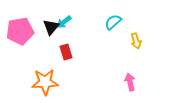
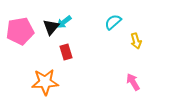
pink arrow: moved 3 px right; rotated 18 degrees counterclockwise
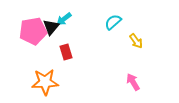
cyan arrow: moved 3 px up
pink pentagon: moved 13 px right
yellow arrow: rotated 21 degrees counterclockwise
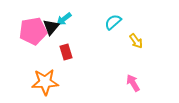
pink arrow: moved 1 px down
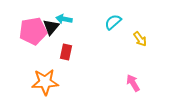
cyan arrow: rotated 49 degrees clockwise
yellow arrow: moved 4 px right, 2 px up
red rectangle: rotated 28 degrees clockwise
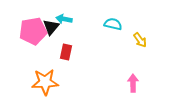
cyan semicircle: moved 2 px down; rotated 54 degrees clockwise
yellow arrow: moved 1 px down
pink arrow: rotated 30 degrees clockwise
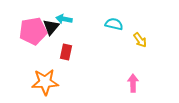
cyan semicircle: moved 1 px right
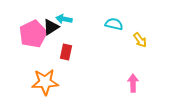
black triangle: rotated 18 degrees clockwise
pink pentagon: moved 3 px down; rotated 16 degrees counterclockwise
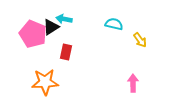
pink pentagon: rotated 24 degrees counterclockwise
